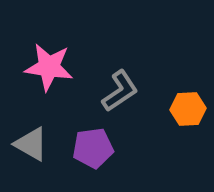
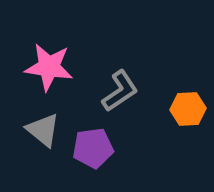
gray triangle: moved 12 px right, 14 px up; rotated 9 degrees clockwise
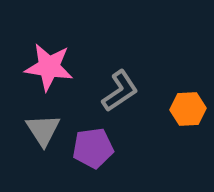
gray triangle: rotated 18 degrees clockwise
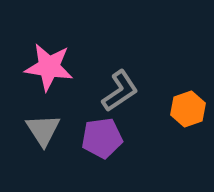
orange hexagon: rotated 16 degrees counterclockwise
purple pentagon: moved 9 px right, 10 px up
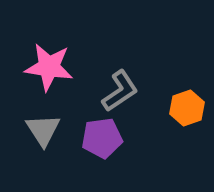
orange hexagon: moved 1 px left, 1 px up
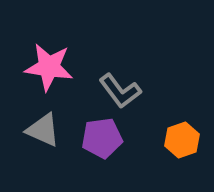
gray L-shape: rotated 87 degrees clockwise
orange hexagon: moved 5 px left, 32 px down
gray triangle: rotated 33 degrees counterclockwise
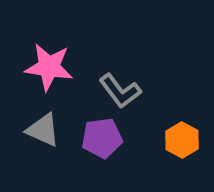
orange hexagon: rotated 12 degrees counterclockwise
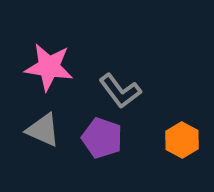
purple pentagon: rotated 27 degrees clockwise
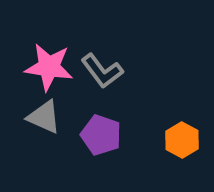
gray L-shape: moved 18 px left, 20 px up
gray triangle: moved 1 px right, 13 px up
purple pentagon: moved 1 px left, 3 px up
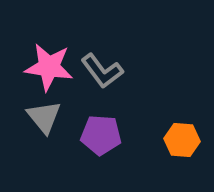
gray triangle: rotated 27 degrees clockwise
purple pentagon: rotated 15 degrees counterclockwise
orange hexagon: rotated 24 degrees counterclockwise
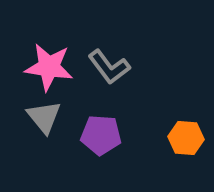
gray L-shape: moved 7 px right, 4 px up
orange hexagon: moved 4 px right, 2 px up
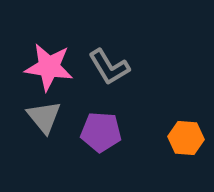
gray L-shape: rotated 6 degrees clockwise
purple pentagon: moved 3 px up
